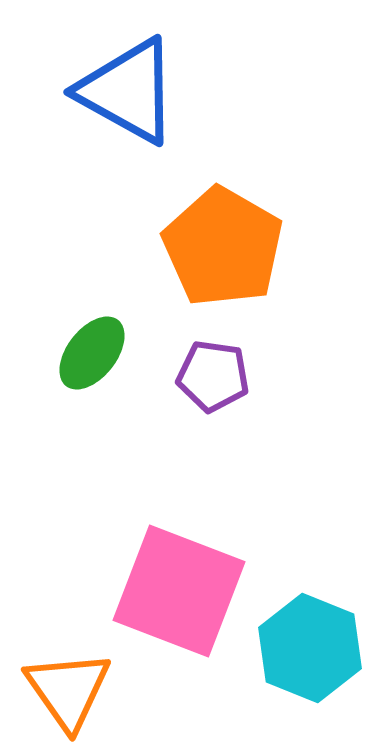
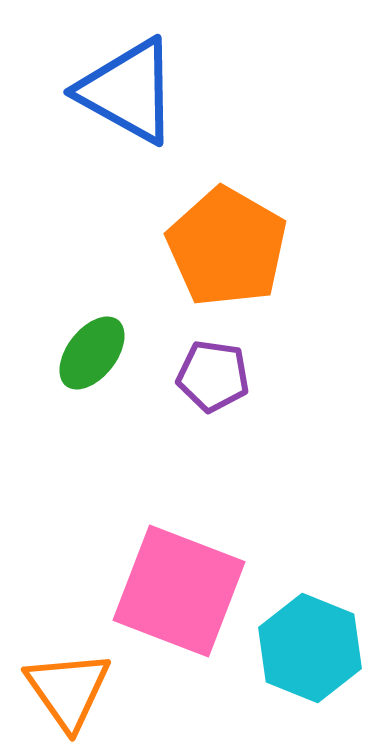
orange pentagon: moved 4 px right
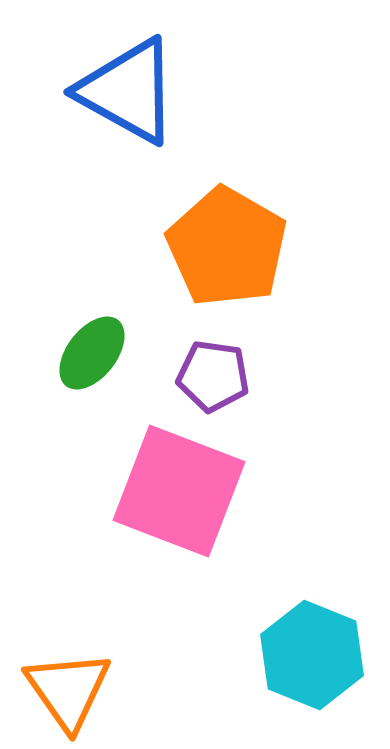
pink square: moved 100 px up
cyan hexagon: moved 2 px right, 7 px down
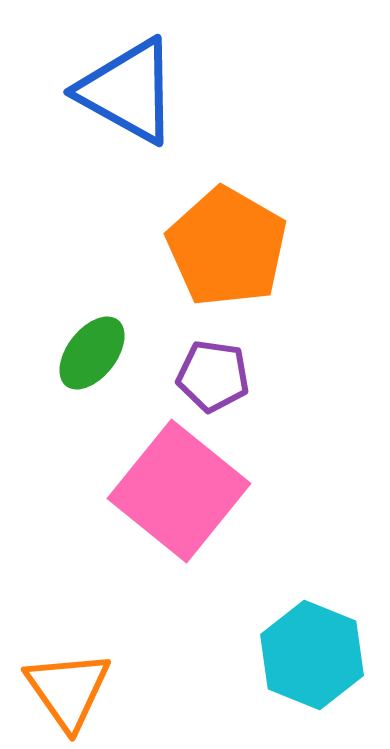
pink square: rotated 18 degrees clockwise
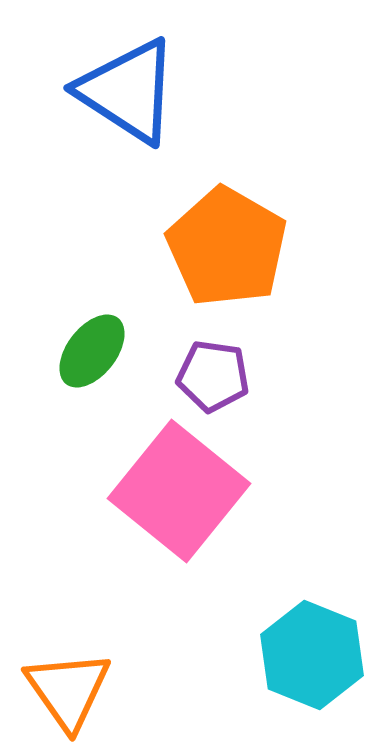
blue triangle: rotated 4 degrees clockwise
green ellipse: moved 2 px up
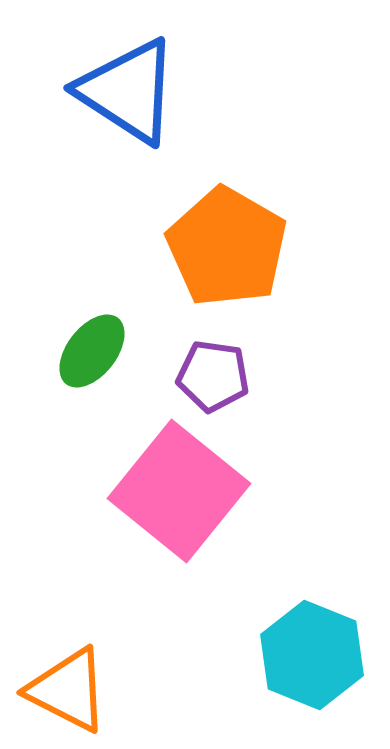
orange triangle: rotated 28 degrees counterclockwise
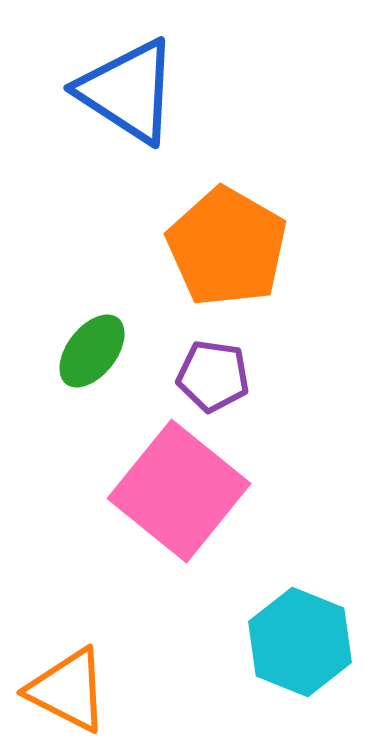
cyan hexagon: moved 12 px left, 13 px up
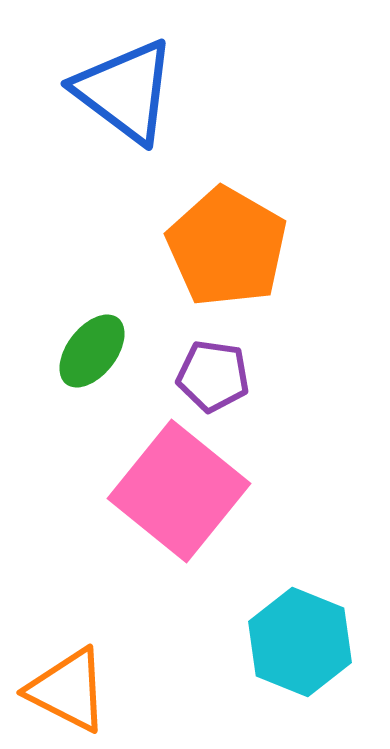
blue triangle: moved 3 px left; rotated 4 degrees clockwise
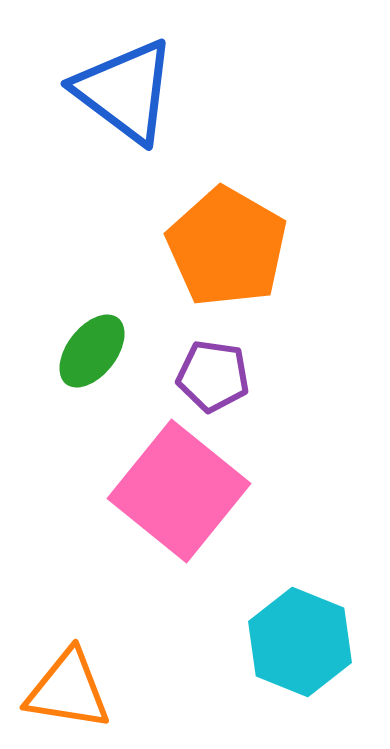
orange triangle: rotated 18 degrees counterclockwise
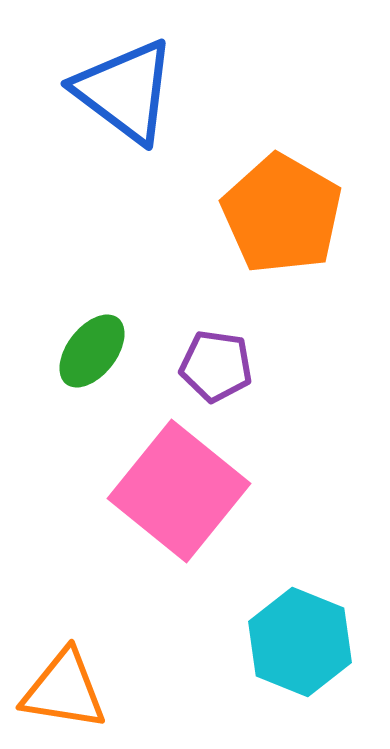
orange pentagon: moved 55 px right, 33 px up
purple pentagon: moved 3 px right, 10 px up
orange triangle: moved 4 px left
